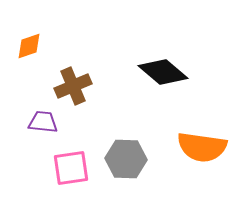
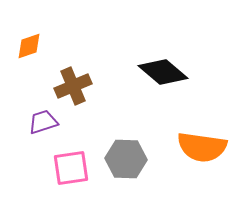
purple trapezoid: rotated 24 degrees counterclockwise
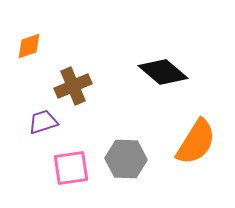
orange semicircle: moved 6 px left, 5 px up; rotated 66 degrees counterclockwise
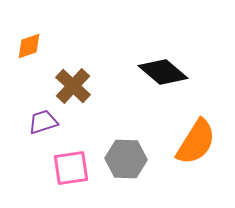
brown cross: rotated 24 degrees counterclockwise
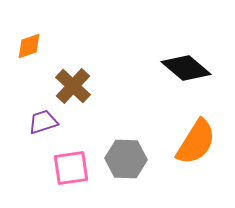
black diamond: moved 23 px right, 4 px up
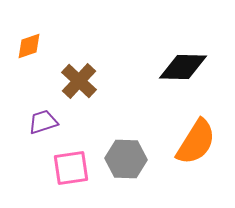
black diamond: moved 3 px left, 1 px up; rotated 39 degrees counterclockwise
brown cross: moved 6 px right, 5 px up
